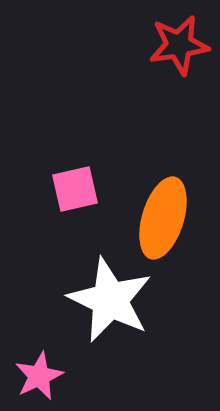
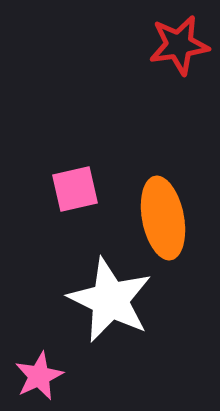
orange ellipse: rotated 28 degrees counterclockwise
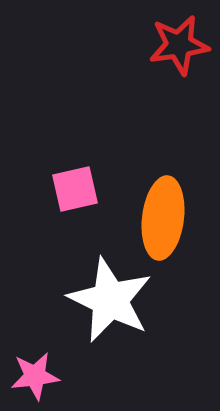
orange ellipse: rotated 18 degrees clockwise
pink star: moved 4 px left; rotated 18 degrees clockwise
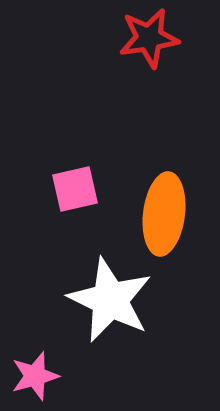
red star: moved 30 px left, 7 px up
orange ellipse: moved 1 px right, 4 px up
pink star: rotated 9 degrees counterclockwise
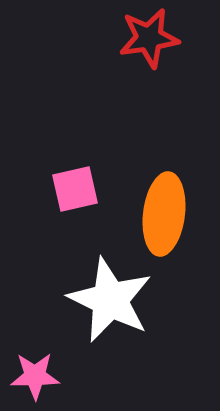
pink star: rotated 15 degrees clockwise
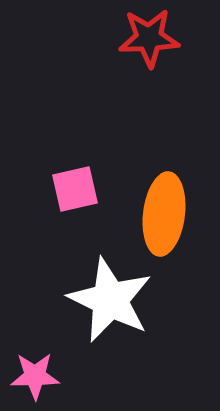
red star: rotated 6 degrees clockwise
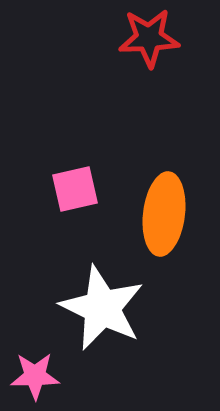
white star: moved 8 px left, 8 px down
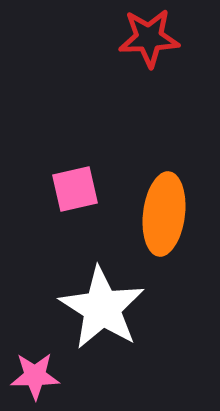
white star: rotated 6 degrees clockwise
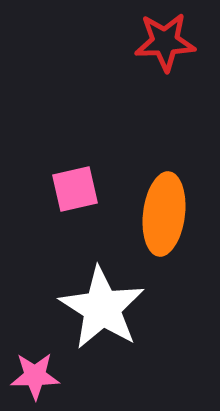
red star: moved 16 px right, 4 px down
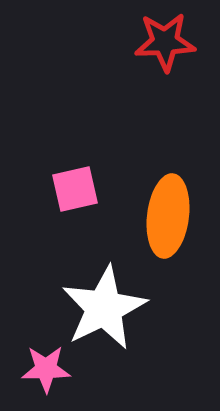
orange ellipse: moved 4 px right, 2 px down
white star: moved 2 px right; rotated 14 degrees clockwise
pink star: moved 11 px right, 7 px up
